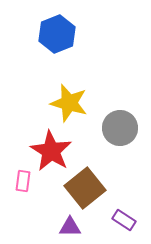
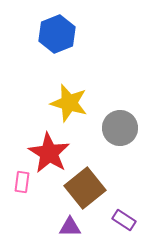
red star: moved 2 px left, 2 px down
pink rectangle: moved 1 px left, 1 px down
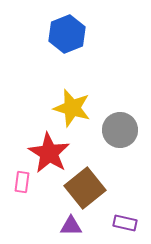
blue hexagon: moved 10 px right
yellow star: moved 3 px right, 5 px down
gray circle: moved 2 px down
purple rectangle: moved 1 px right, 3 px down; rotated 20 degrees counterclockwise
purple triangle: moved 1 px right, 1 px up
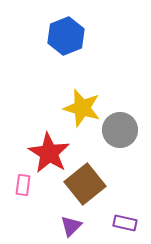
blue hexagon: moved 1 px left, 2 px down
yellow star: moved 10 px right
pink rectangle: moved 1 px right, 3 px down
brown square: moved 4 px up
purple triangle: rotated 45 degrees counterclockwise
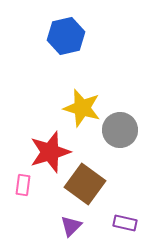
blue hexagon: rotated 9 degrees clockwise
red star: moved 1 px right, 1 px up; rotated 24 degrees clockwise
brown square: rotated 15 degrees counterclockwise
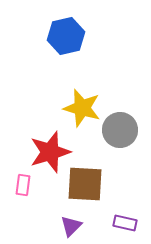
brown square: rotated 33 degrees counterclockwise
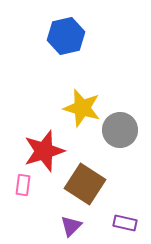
red star: moved 6 px left, 1 px up
brown square: rotated 30 degrees clockwise
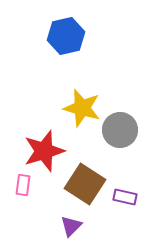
purple rectangle: moved 26 px up
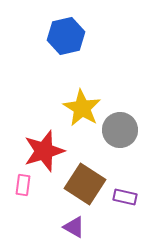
yellow star: rotated 15 degrees clockwise
purple triangle: moved 3 px right, 1 px down; rotated 45 degrees counterclockwise
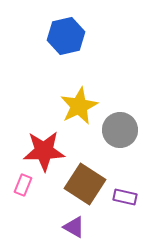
yellow star: moved 3 px left, 2 px up; rotated 15 degrees clockwise
red star: rotated 15 degrees clockwise
pink rectangle: rotated 15 degrees clockwise
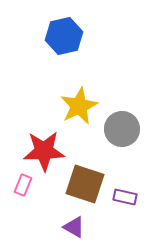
blue hexagon: moved 2 px left
gray circle: moved 2 px right, 1 px up
brown square: rotated 15 degrees counterclockwise
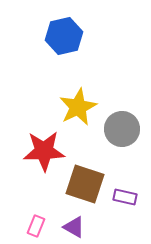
yellow star: moved 1 px left, 1 px down
pink rectangle: moved 13 px right, 41 px down
